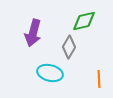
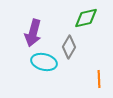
green diamond: moved 2 px right, 3 px up
cyan ellipse: moved 6 px left, 11 px up
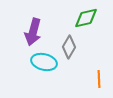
purple arrow: moved 1 px up
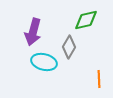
green diamond: moved 2 px down
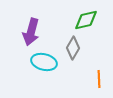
purple arrow: moved 2 px left
gray diamond: moved 4 px right, 1 px down
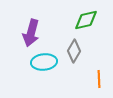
purple arrow: moved 1 px down
gray diamond: moved 1 px right, 3 px down
cyan ellipse: rotated 20 degrees counterclockwise
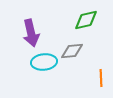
purple arrow: rotated 28 degrees counterclockwise
gray diamond: moved 2 px left; rotated 55 degrees clockwise
orange line: moved 2 px right, 1 px up
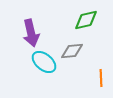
cyan ellipse: rotated 45 degrees clockwise
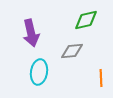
cyan ellipse: moved 5 px left, 10 px down; rotated 60 degrees clockwise
